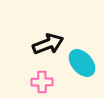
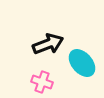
pink cross: rotated 20 degrees clockwise
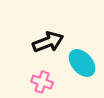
black arrow: moved 2 px up
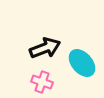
black arrow: moved 3 px left, 6 px down
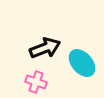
pink cross: moved 6 px left
